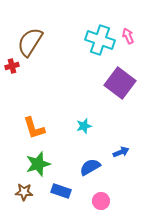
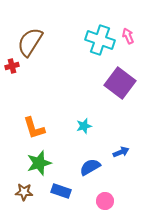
green star: moved 1 px right, 1 px up
pink circle: moved 4 px right
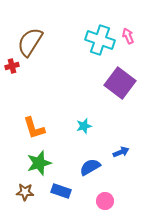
brown star: moved 1 px right
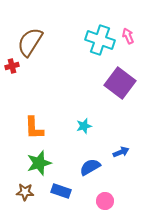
orange L-shape: rotated 15 degrees clockwise
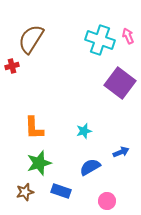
brown semicircle: moved 1 px right, 3 px up
cyan star: moved 5 px down
brown star: rotated 18 degrees counterclockwise
pink circle: moved 2 px right
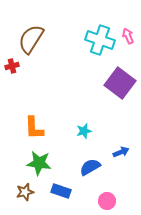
green star: rotated 25 degrees clockwise
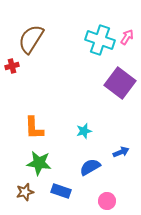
pink arrow: moved 1 px left, 1 px down; rotated 56 degrees clockwise
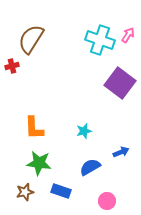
pink arrow: moved 1 px right, 2 px up
